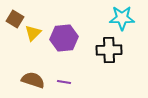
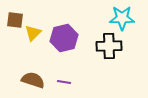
brown square: moved 1 px down; rotated 24 degrees counterclockwise
purple hexagon: rotated 8 degrees counterclockwise
black cross: moved 4 px up
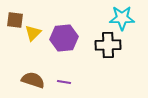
purple hexagon: rotated 8 degrees clockwise
black cross: moved 1 px left, 1 px up
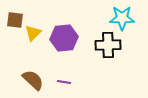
brown semicircle: rotated 25 degrees clockwise
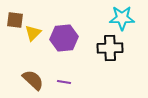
black cross: moved 2 px right, 3 px down
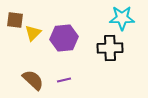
purple line: moved 2 px up; rotated 24 degrees counterclockwise
